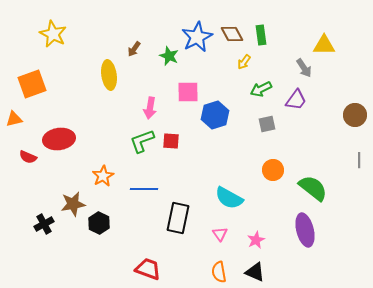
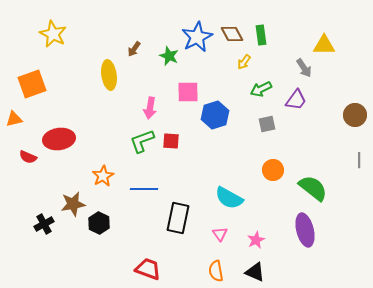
orange semicircle: moved 3 px left, 1 px up
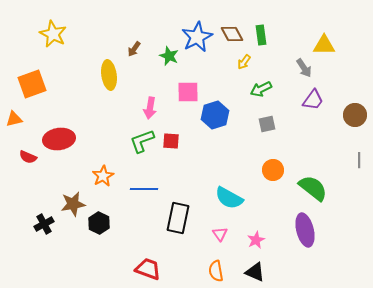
purple trapezoid: moved 17 px right
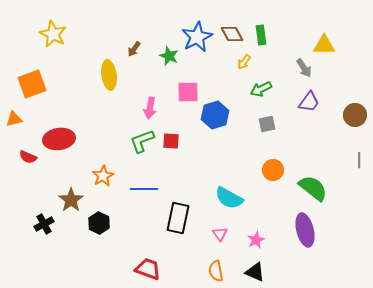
purple trapezoid: moved 4 px left, 2 px down
brown star: moved 2 px left, 4 px up; rotated 25 degrees counterclockwise
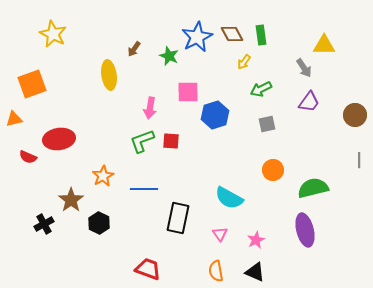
green semicircle: rotated 52 degrees counterclockwise
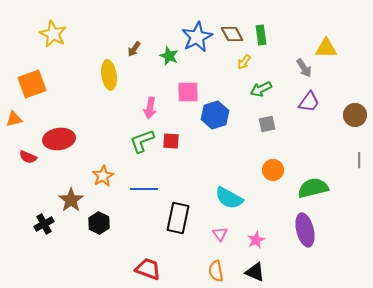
yellow triangle: moved 2 px right, 3 px down
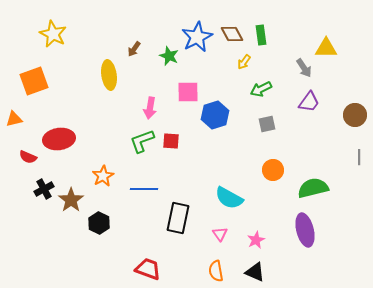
orange square: moved 2 px right, 3 px up
gray line: moved 3 px up
black cross: moved 35 px up
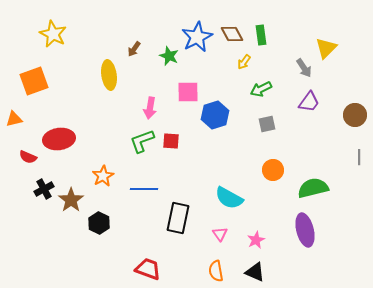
yellow triangle: rotated 45 degrees counterclockwise
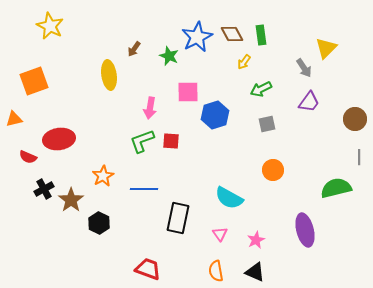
yellow star: moved 3 px left, 8 px up
brown circle: moved 4 px down
green semicircle: moved 23 px right
